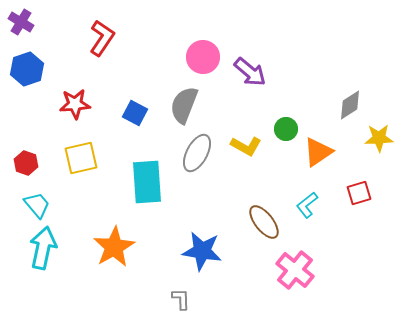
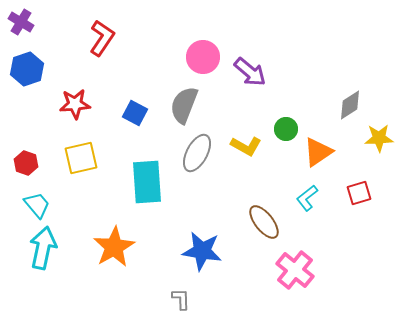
cyan L-shape: moved 7 px up
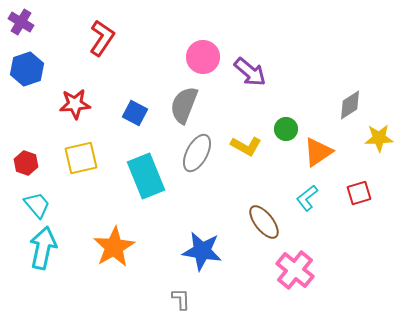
cyan rectangle: moved 1 px left, 6 px up; rotated 18 degrees counterclockwise
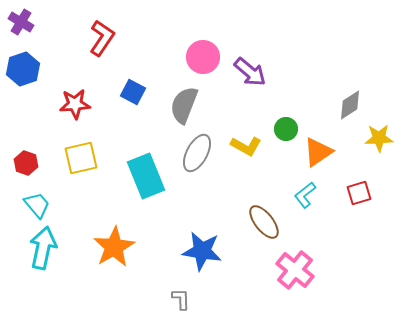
blue hexagon: moved 4 px left
blue square: moved 2 px left, 21 px up
cyan L-shape: moved 2 px left, 3 px up
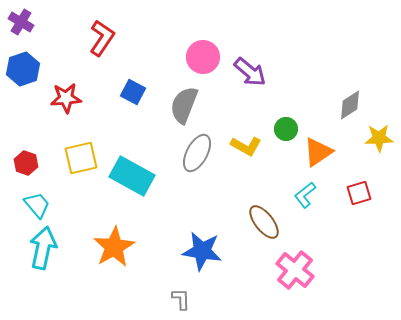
red star: moved 9 px left, 6 px up
cyan rectangle: moved 14 px left; rotated 39 degrees counterclockwise
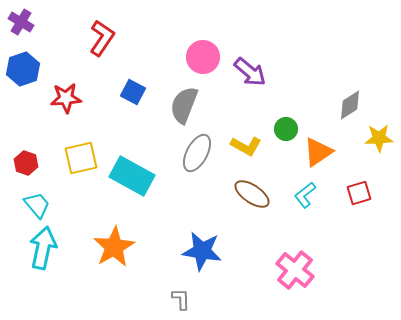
brown ellipse: moved 12 px left, 28 px up; rotated 18 degrees counterclockwise
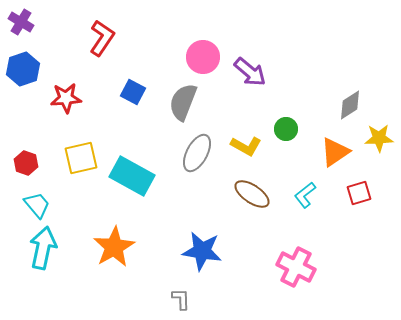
gray semicircle: moved 1 px left, 3 px up
orange triangle: moved 17 px right
pink cross: moved 1 px right, 3 px up; rotated 12 degrees counterclockwise
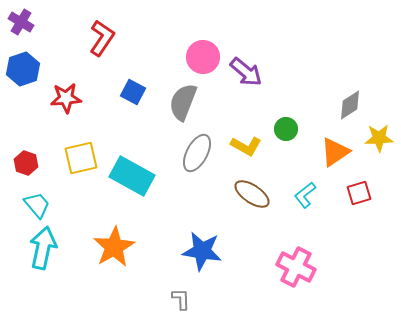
purple arrow: moved 4 px left
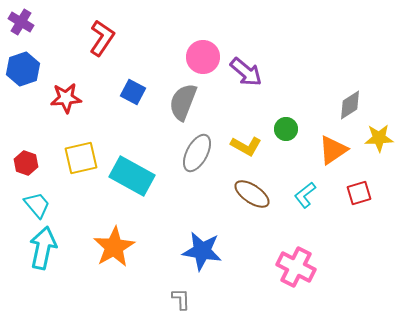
orange triangle: moved 2 px left, 2 px up
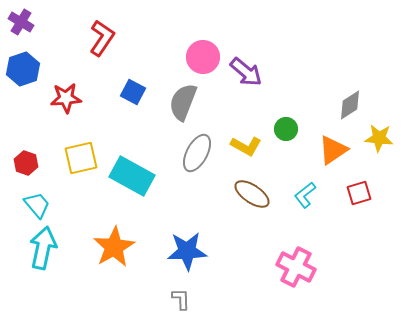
yellow star: rotated 8 degrees clockwise
blue star: moved 15 px left; rotated 12 degrees counterclockwise
